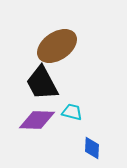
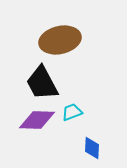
brown ellipse: moved 3 px right, 6 px up; rotated 21 degrees clockwise
cyan trapezoid: rotated 35 degrees counterclockwise
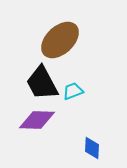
brown ellipse: rotated 30 degrees counterclockwise
cyan trapezoid: moved 1 px right, 21 px up
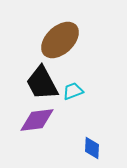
purple diamond: rotated 9 degrees counterclockwise
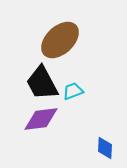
purple diamond: moved 4 px right, 1 px up
blue diamond: moved 13 px right
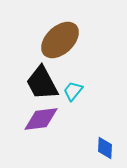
cyan trapezoid: rotated 30 degrees counterclockwise
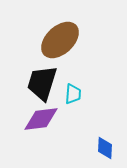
black trapezoid: rotated 45 degrees clockwise
cyan trapezoid: moved 3 px down; rotated 145 degrees clockwise
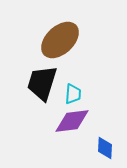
purple diamond: moved 31 px right, 2 px down
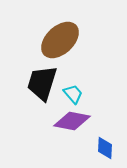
cyan trapezoid: rotated 45 degrees counterclockwise
purple diamond: rotated 18 degrees clockwise
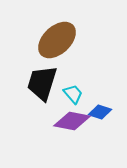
brown ellipse: moved 3 px left
blue diamond: moved 5 px left, 36 px up; rotated 75 degrees counterclockwise
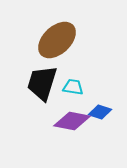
cyan trapezoid: moved 7 px up; rotated 40 degrees counterclockwise
